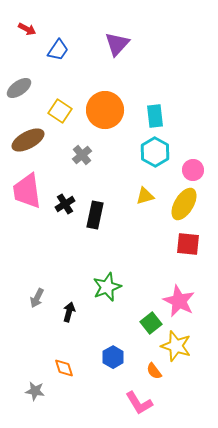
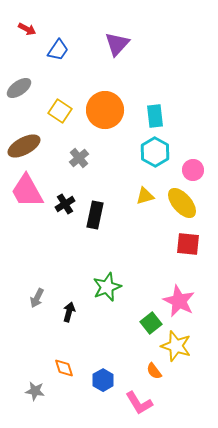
brown ellipse: moved 4 px left, 6 px down
gray cross: moved 3 px left, 3 px down
pink trapezoid: rotated 21 degrees counterclockwise
yellow ellipse: moved 2 px left, 1 px up; rotated 72 degrees counterclockwise
blue hexagon: moved 10 px left, 23 px down
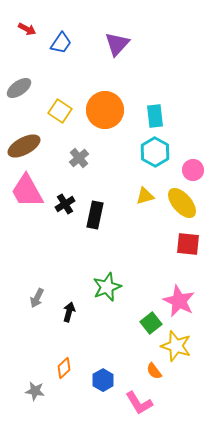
blue trapezoid: moved 3 px right, 7 px up
orange diamond: rotated 65 degrees clockwise
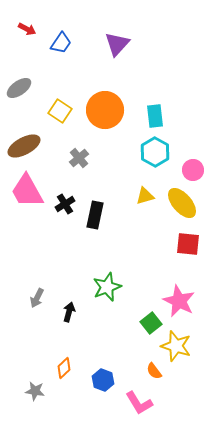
blue hexagon: rotated 10 degrees counterclockwise
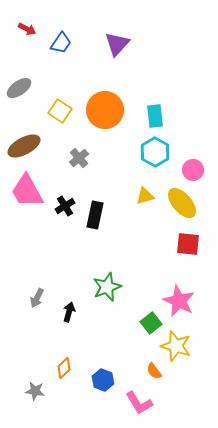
black cross: moved 2 px down
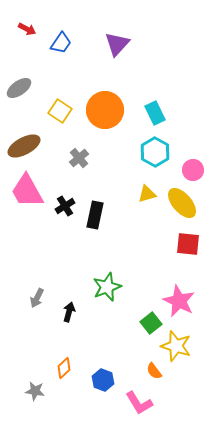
cyan rectangle: moved 3 px up; rotated 20 degrees counterclockwise
yellow triangle: moved 2 px right, 2 px up
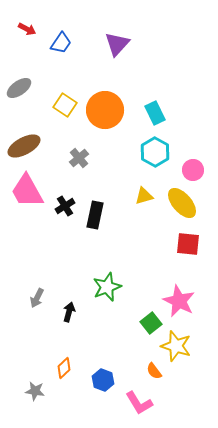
yellow square: moved 5 px right, 6 px up
yellow triangle: moved 3 px left, 2 px down
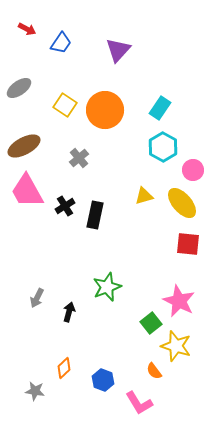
purple triangle: moved 1 px right, 6 px down
cyan rectangle: moved 5 px right, 5 px up; rotated 60 degrees clockwise
cyan hexagon: moved 8 px right, 5 px up
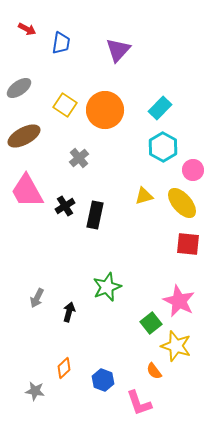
blue trapezoid: rotated 25 degrees counterclockwise
cyan rectangle: rotated 10 degrees clockwise
brown ellipse: moved 10 px up
pink L-shape: rotated 12 degrees clockwise
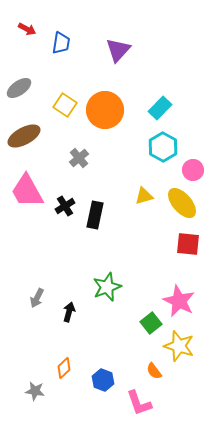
yellow star: moved 3 px right
